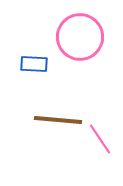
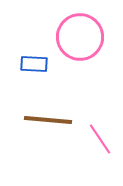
brown line: moved 10 px left
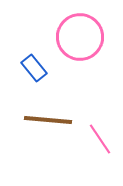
blue rectangle: moved 4 px down; rotated 48 degrees clockwise
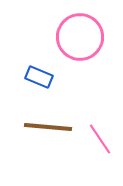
blue rectangle: moved 5 px right, 9 px down; rotated 28 degrees counterclockwise
brown line: moved 7 px down
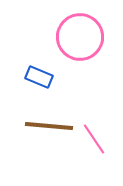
brown line: moved 1 px right, 1 px up
pink line: moved 6 px left
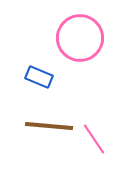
pink circle: moved 1 px down
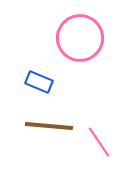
blue rectangle: moved 5 px down
pink line: moved 5 px right, 3 px down
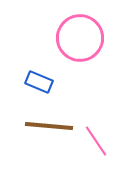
pink line: moved 3 px left, 1 px up
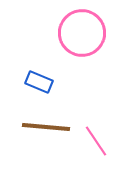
pink circle: moved 2 px right, 5 px up
brown line: moved 3 px left, 1 px down
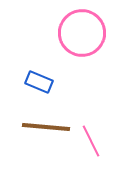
pink line: moved 5 px left; rotated 8 degrees clockwise
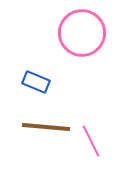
blue rectangle: moved 3 px left
